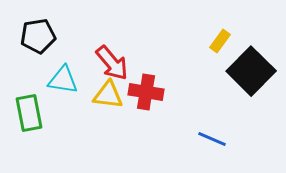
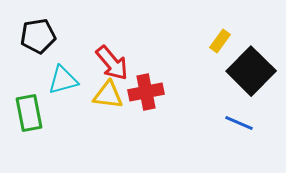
cyan triangle: rotated 24 degrees counterclockwise
red cross: rotated 20 degrees counterclockwise
blue line: moved 27 px right, 16 px up
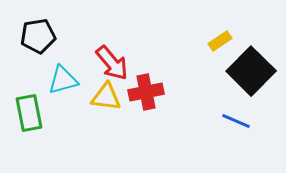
yellow rectangle: rotated 20 degrees clockwise
yellow triangle: moved 2 px left, 2 px down
blue line: moved 3 px left, 2 px up
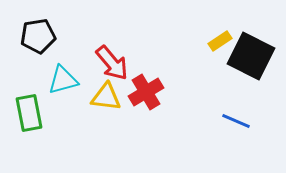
black square: moved 15 px up; rotated 18 degrees counterclockwise
red cross: rotated 20 degrees counterclockwise
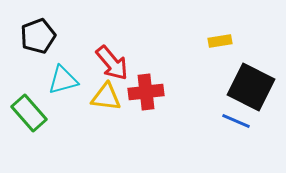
black pentagon: rotated 12 degrees counterclockwise
yellow rectangle: rotated 25 degrees clockwise
black square: moved 31 px down
red cross: rotated 24 degrees clockwise
green rectangle: rotated 30 degrees counterclockwise
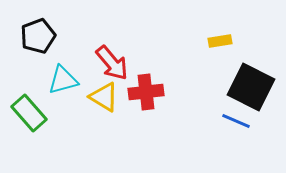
yellow triangle: moved 2 px left; rotated 24 degrees clockwise
